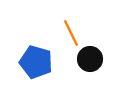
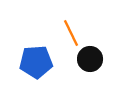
blue pentagon: rotated 20 degrees counterclockwise
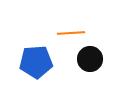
orange line: rotated 68 degrees counterclockwise
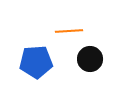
orange line: moved 2 px left, 2 px up
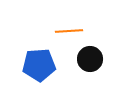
blue pentagon: moved 3 px right, 3 px down
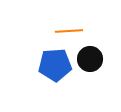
blue pentagon: moved 16 px right
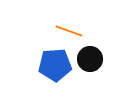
orange line: rotated 24 degrees clockwise
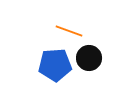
black circle: moved 1 px left, 1 px up
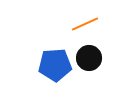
orange line: moved 16 px right, 7 px up; rotated 44 degrees counterclockwise
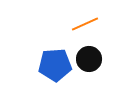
black circle: moved 1 px down
